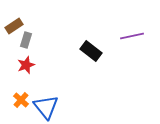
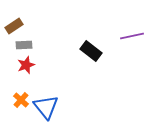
gray rectangle: moved 2 px left, 5 px down; rotated 70 degrees clockwise
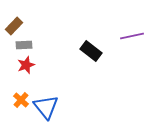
brown rectangle: rotated 12 degrees counterclockwise
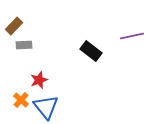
red star: moved 13 px right, 15 px down
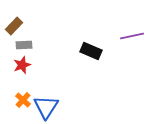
black rectangle: rotated 15 degrees counterclockwise
red star: moved 17 px left, 15 px up
orange cross: moved 2 px right
blue triangle: rotated 12 degrees clockwise
